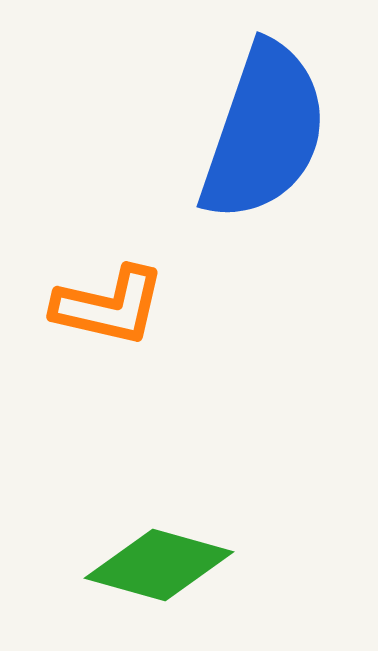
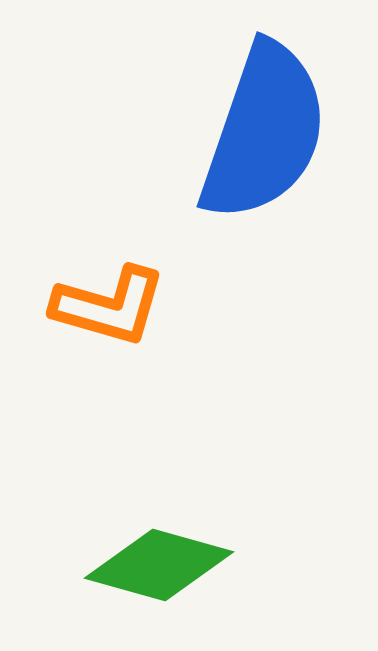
orange L-shape: rotated 3 degrees clockwise
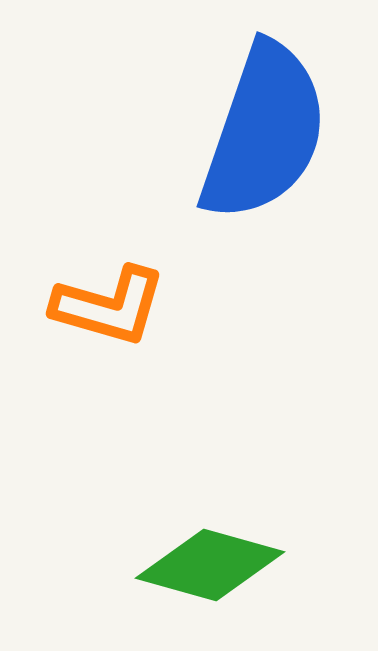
green diamond: moved 51 px right
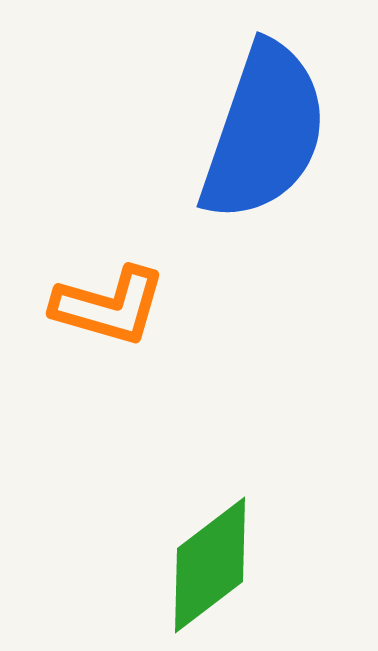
green diamond: rotated 53 degrees counterclockwise
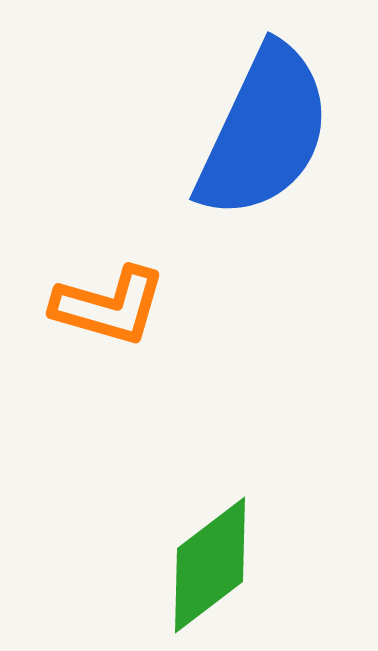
blue semicircle: rotated 6 degrees clockwise
